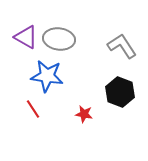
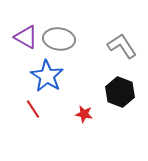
blue star: rotated 24 degrees clockwise
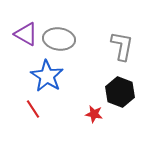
purple triangle: moved 3 px up
gray L-shape: rotated 44 degrees clockwise
red star: moved 10 px right
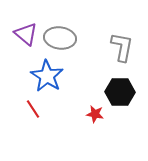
purple triangle: rotated 10 degrees clockwise
gray ellipse: moved 1 px right, 1 px up
gray L-shape: moved 1 px down
black hexagon: rotated 20 degrees counterclockwise
red star: moved 1 px right
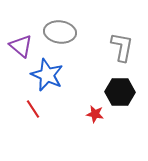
purple triangle: moved 5 px left, 12 px down
gray ellipse: moved 6 px up
blue star: moved 1 px up; rotated 8 degrees counterclockwise
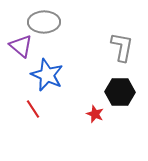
gray ellipse: moved 16 px left, 10 px up; rotated 8 degrees counterclockwise
red star: rotated 12 degrees clockwise
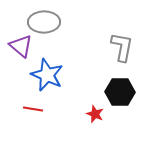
red line: rotated 48 degrees counterclockwise
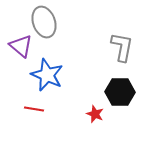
gray ellipse: rotated 72 degrees clockwise
red line: moved 1 px right
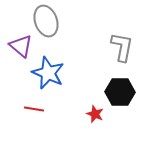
gray ellipse: moved 2 px right, 1 px up
blue star: moved 1 px right, 2 px up
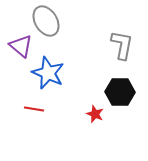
gray ellipse: rotated 12 degrees counterclockwise
gray L-shape: moved 2 px up
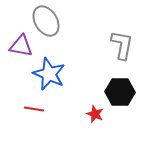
purple triangle: rotated 30 degrees counterclockwise
blue star: moved 1 px right, 1 px down
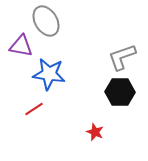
gray L-shape: moved 12 px down; rotated 120 degrees counterclockwise
blue star: rotated 16 degrees counterclockwise
red line: rotated 42 degrees counterclockwise
red star: moved 18 px down
